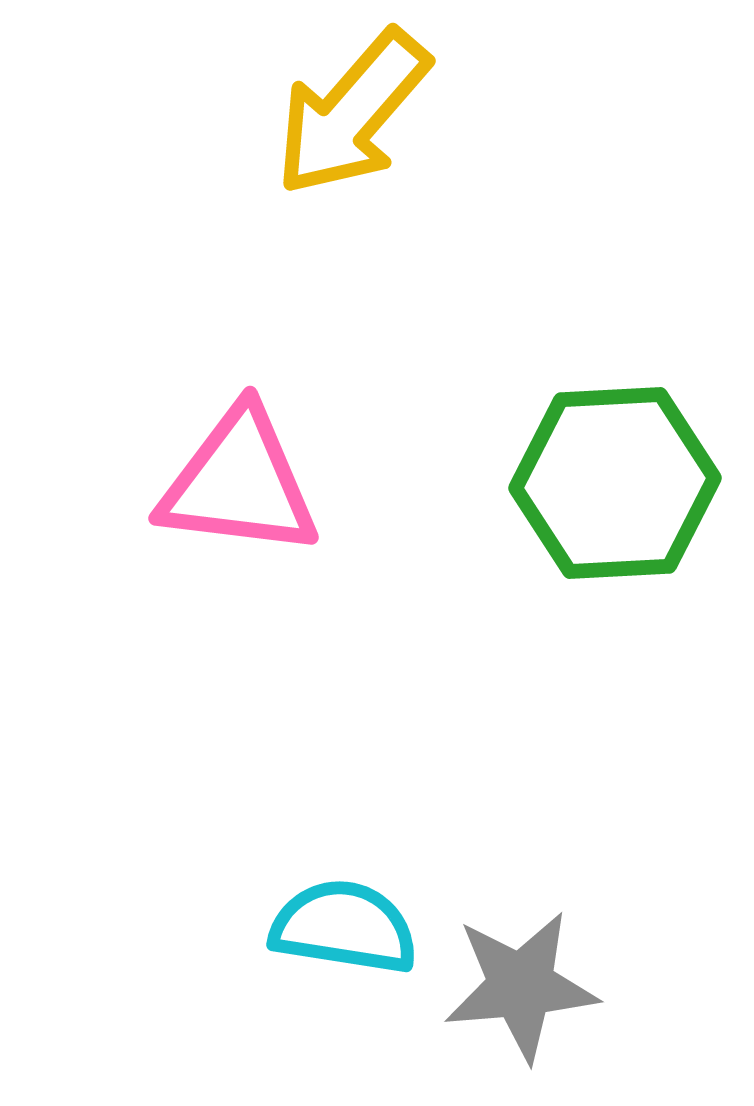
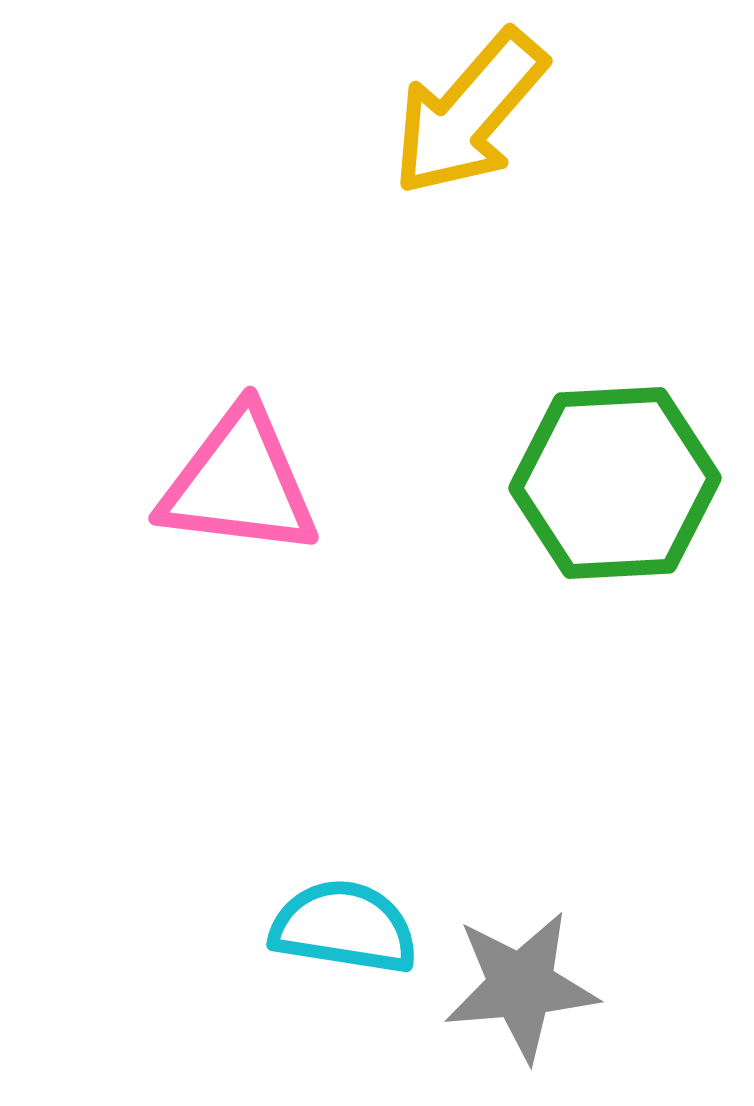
yellow arrow: moved 117 px right
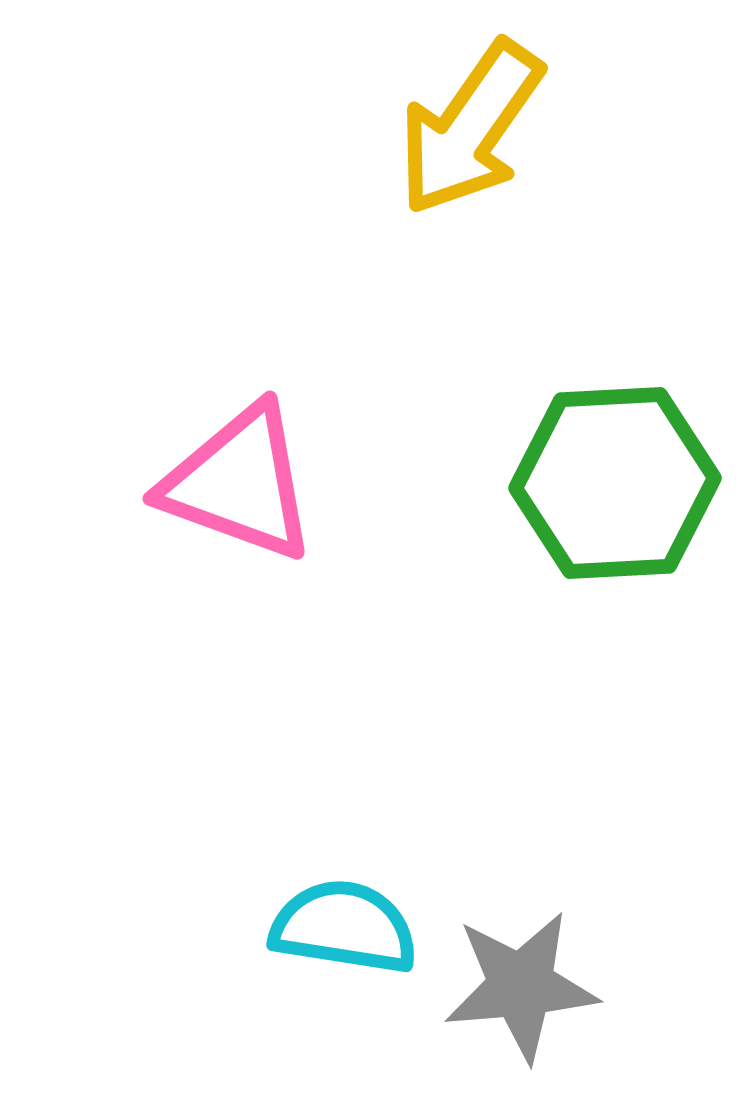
yellow arrow: moved 1 px right, 15 px down; rotated 6 degrees counterclockwise
pink triangle: rotated 13 degrees clockwise
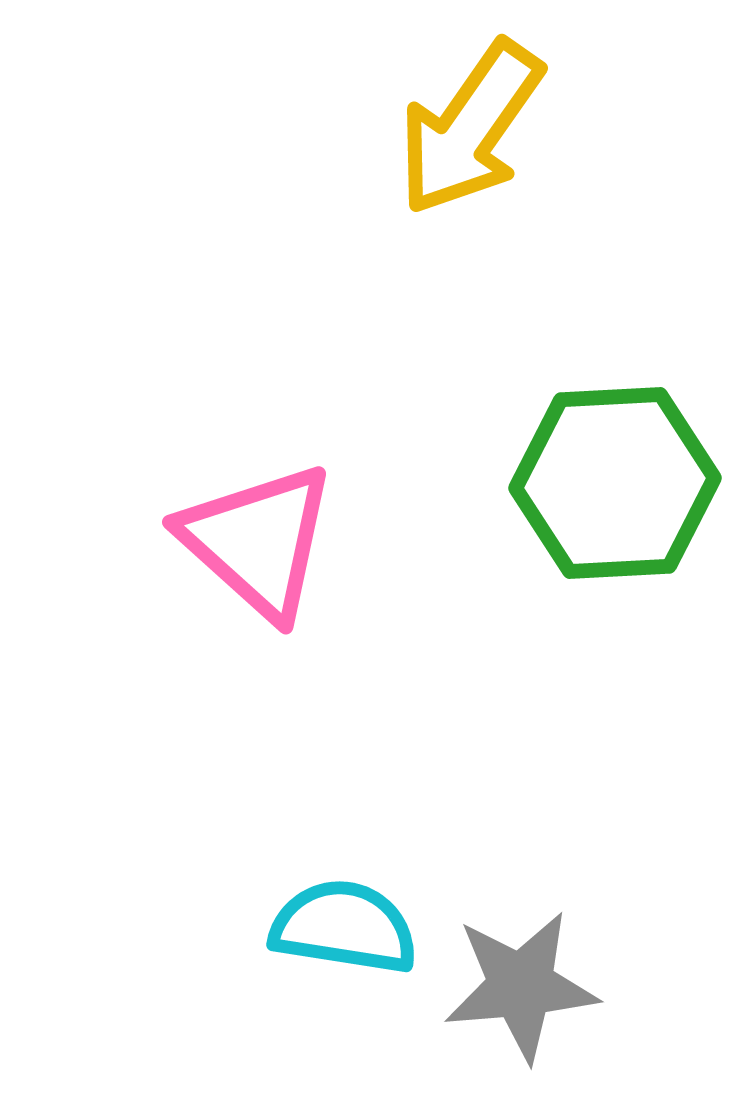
pink triangle: moved 19 px right, 58 px down; rotated 22 degrees clockwise
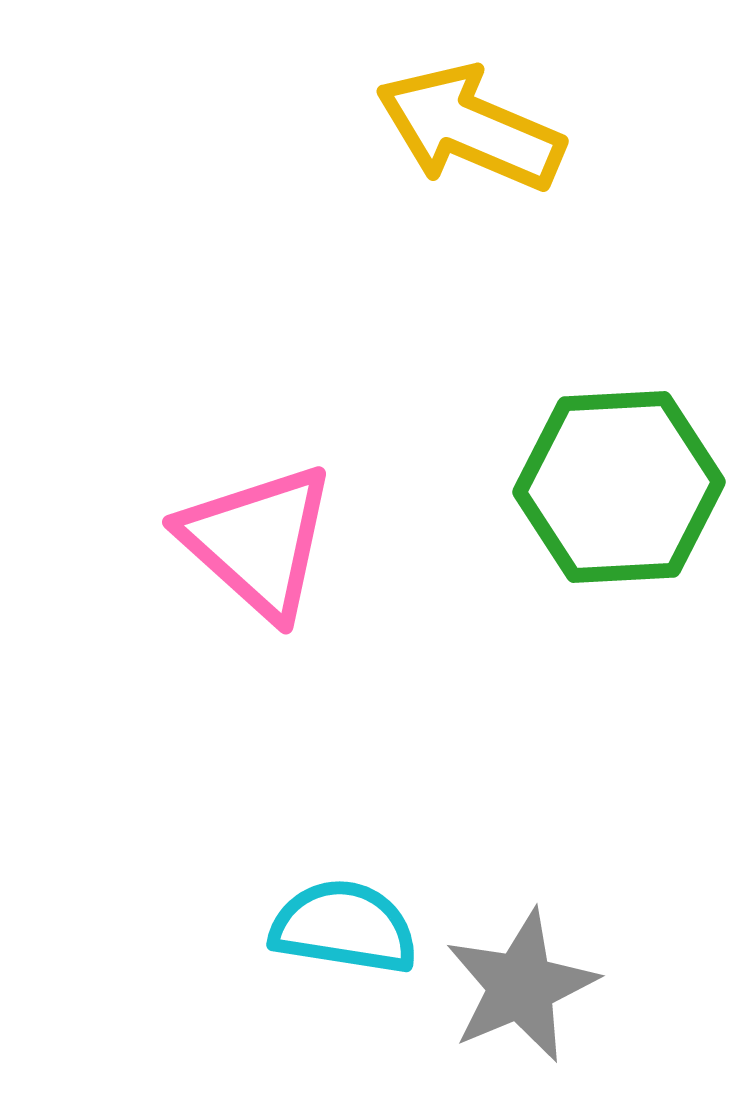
yellow arrow: rotated 78 degrees clockwise
green hexagon: moved 4 px right, 4 px down
gray star: rotated 18 degrees counterclockwise
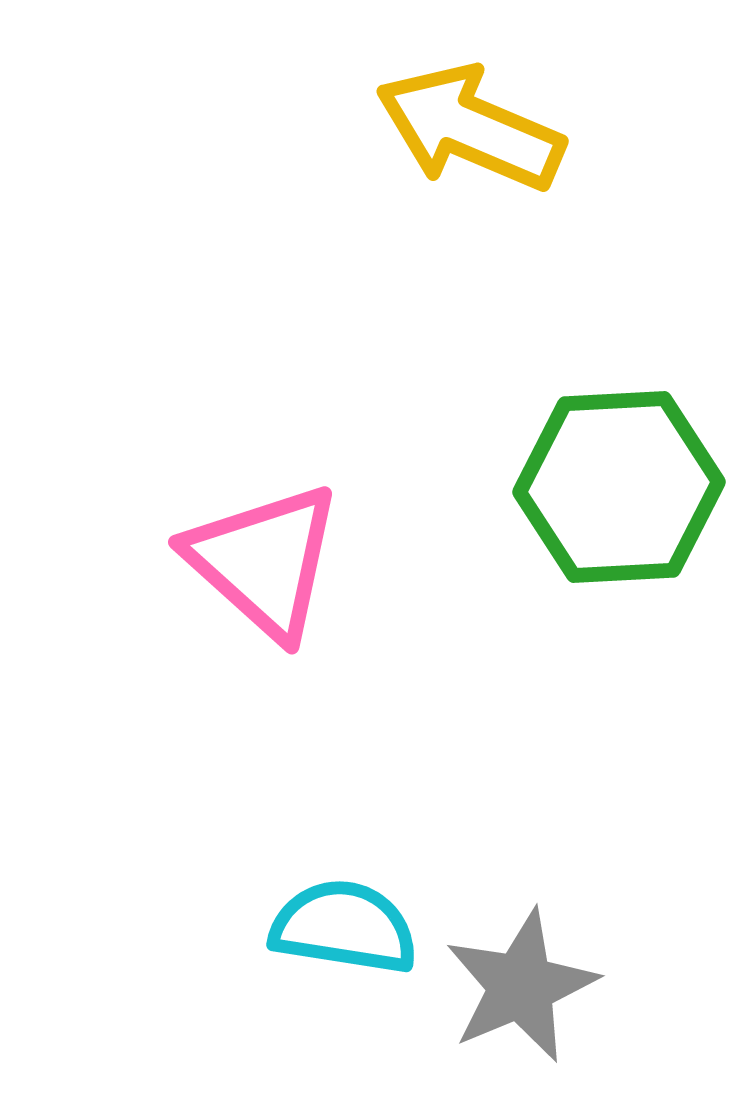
pink triangle: moved 6 px right, 20 px down
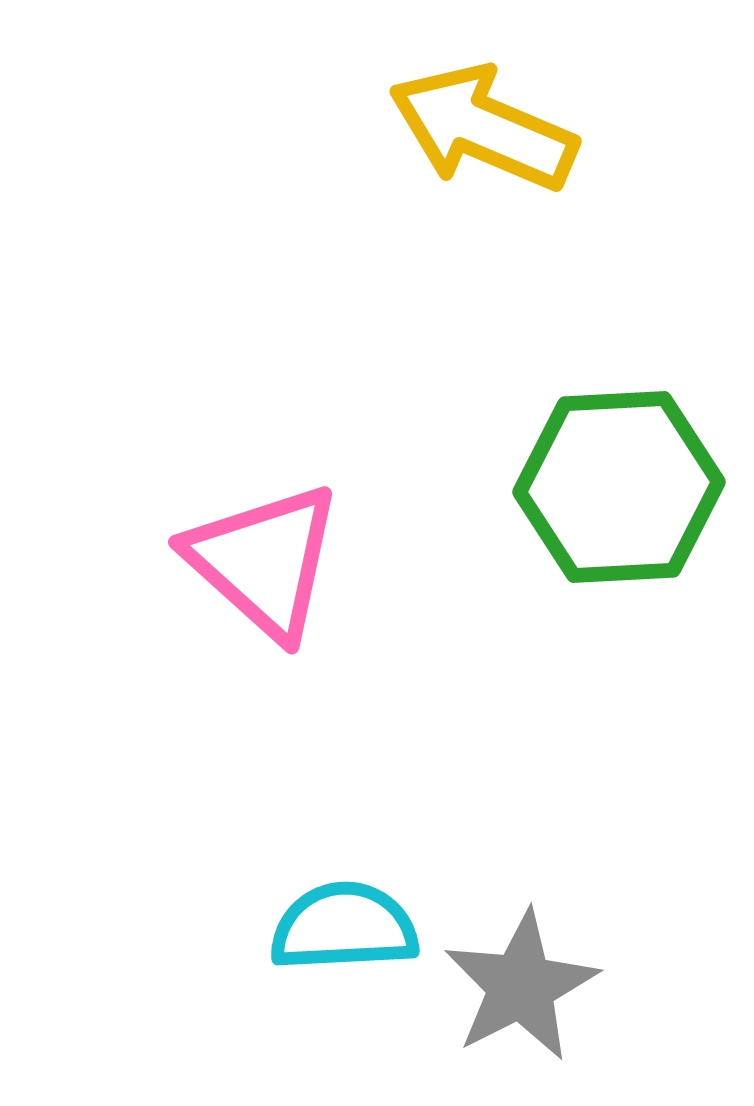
yellow arrow: moved 13 px right
cyan semicircle: rotated 12 degrees counterclockwise
gray star: rotated 4 degrees counterclockwise
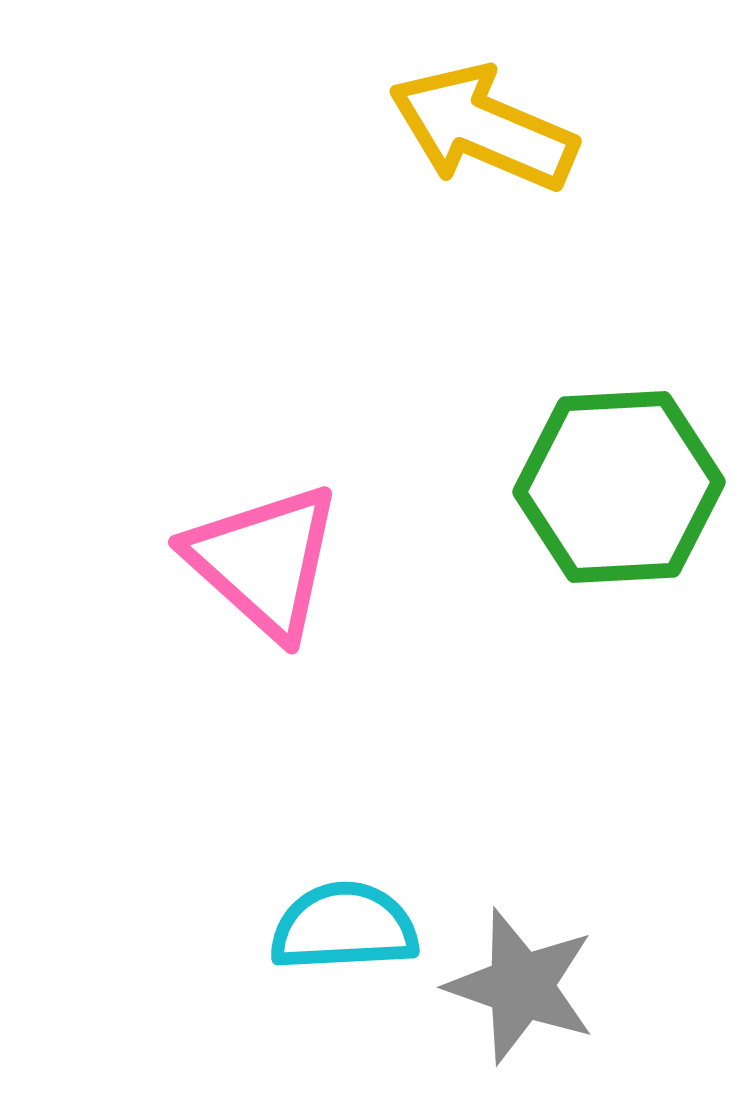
gray star: rotated 26 degrees counterclockwise
